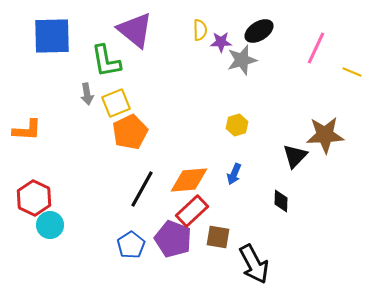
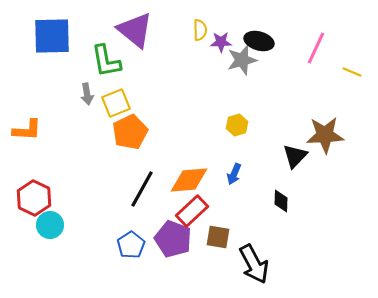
black ellipse: moved 10 px down; rotated 48 degrees clockwise
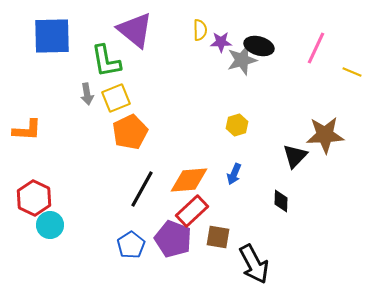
black ellipse: moved 5 px down
yellow square: moved 5 px up
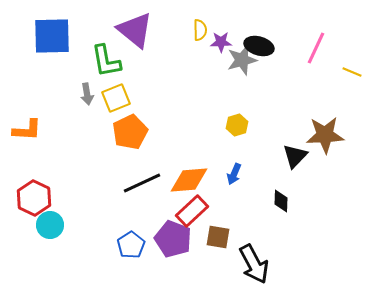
black line: moved 6 px up; rotated 36 degrees clockwise
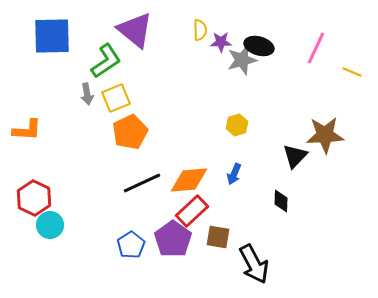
green L-shape: rotated 114 degrees counterclockwise
purple pentagon: rotated 15 degrees clockwise
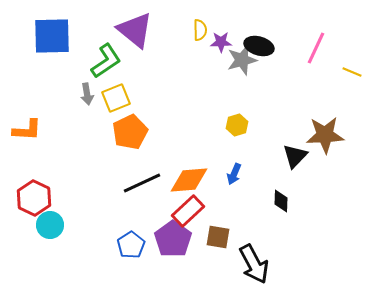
red rectangle: moved 4 px left
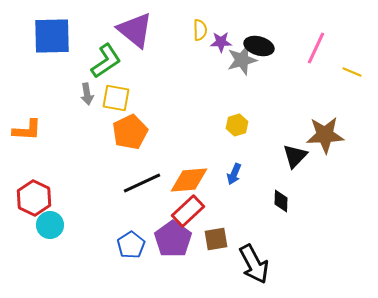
yellow square: rotated 32 degrees clockwise
brown square: moved 2 px left, 2 px down; rotated 20 degrees counterclockwise
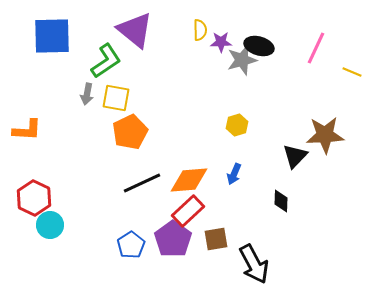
gray arrow: rotated 20 degrees clockwise
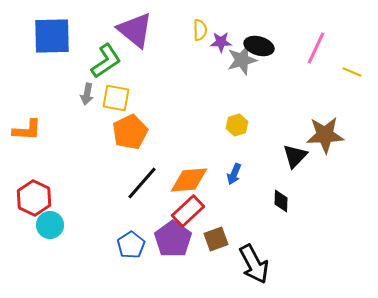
black line: rotated 24 degrees counterclockwise
brown square: rotated 10 degrees counterclockwise
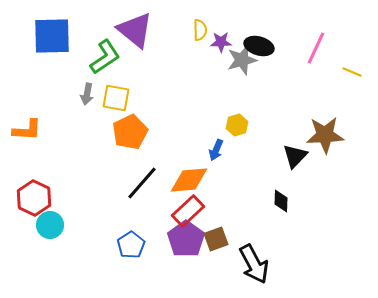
green L-shape: moved 1 px left, 4 px up
blue arrow: moved 18 px left, 24 px up
purple pentagon: moved 13 px right
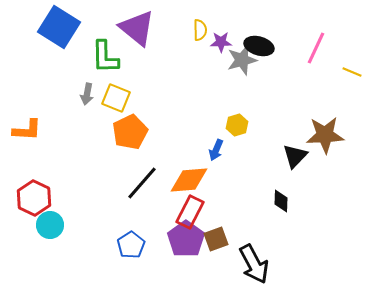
purple triangle: moved 2 px right, 2 px up
blue square: moved 7 px right, 9 px up; rotated 33 degrees clockwise
green L-shape: rotated 123 degrees clockwise
yellow square: rotated 12 degrees clockwise
red rectangle: moved 2 px right, 1 px down; rotated 20 degrees counterclockwise
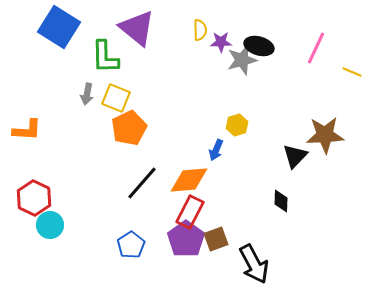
orange pentagon: moved 1 px left, 4 px up
